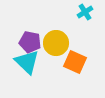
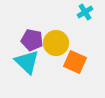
purple pentagon: moved 2 px right, 2 px up
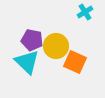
yellow circle: moved 3 px down
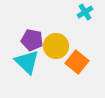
orange square: moved 2 px right; rotated 15 degrees clockwise
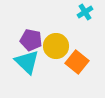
purple pentagon: moved 1 px left
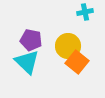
cyan cross: rotated 21 degrees clockwise
yellow circle: moved 12 px right
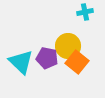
purple pentagon: moved 16 px right, 18 px down
cyan triangle: moved 6 px left
